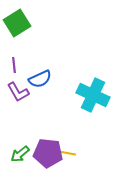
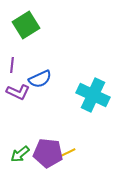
green square: moved 9 px right, 2 px down
purple line: moved 2 px left; rotated 14 degrees clockwise
purple L-shape: rotated 35 degrees counterclockwise
yellow line: rotated 36 degrees counterclockwise
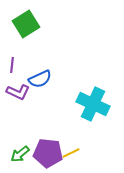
green square: moved 1 px up
cyan cross: moved 9 px down
yellow line: moved 4 px right
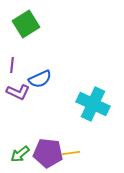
yellow line: rotated 18 degrees clockwise
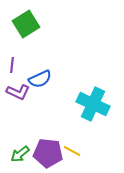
yellow line: moved 1 px right, 2 px up; rotated 36 degrees clockwise
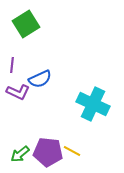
purple pentagon: moved 1 px up
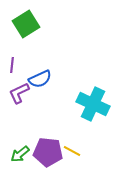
purple L-shape: moved 1 px right, 1 px down; rotated 130 degrees clockwise
